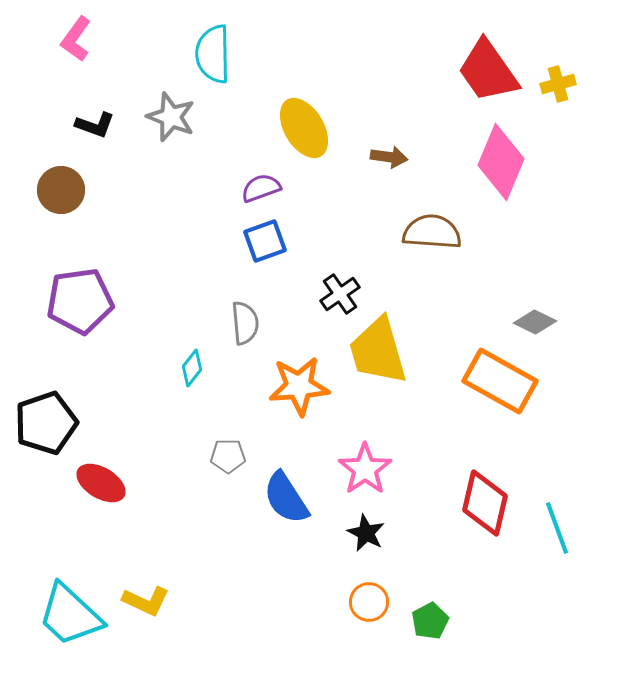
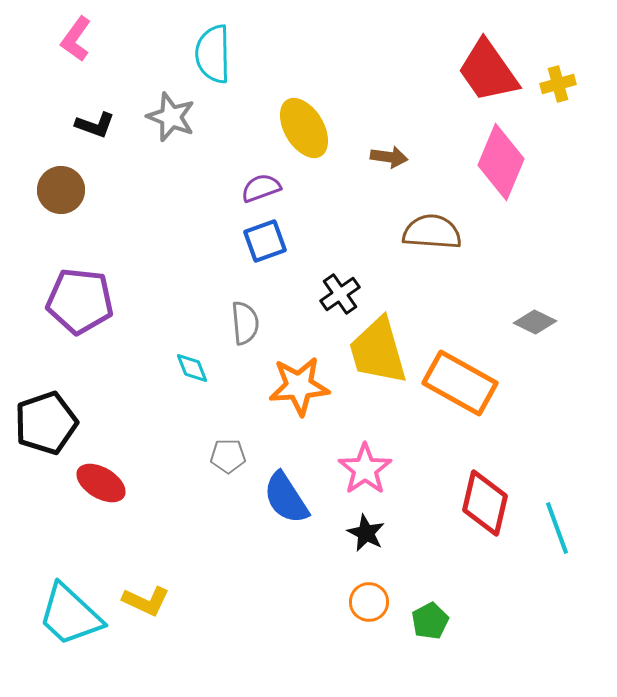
purple pentagon: rotated 14 degrees clockwise
cyan diamond: rotated 60 degrees counterclockwise
orange rectangle: moved 40 px left, 2 px down
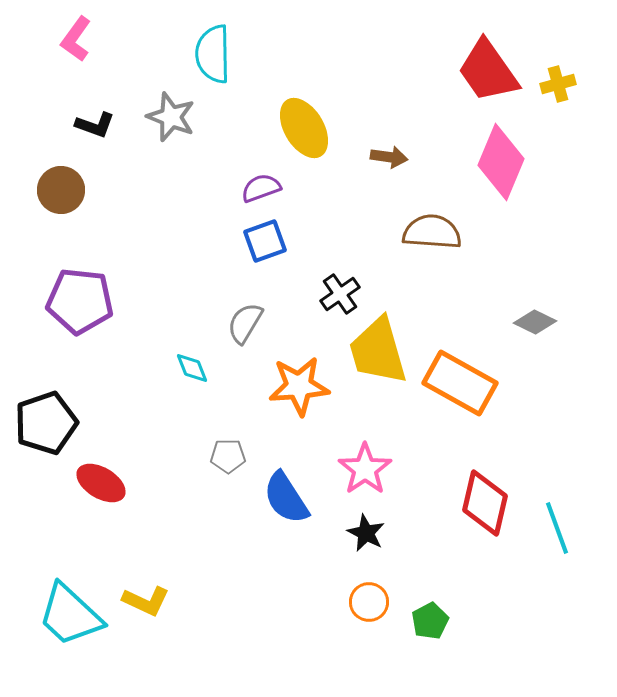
gray semicircle: rotated 144 degrees counterclockwise
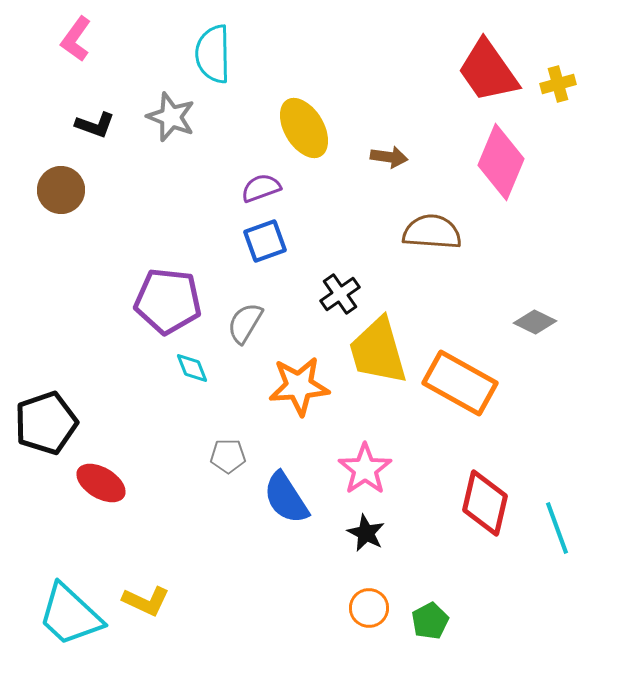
purple pentagon: moved 88 px right
orange circle: moved 6 px down
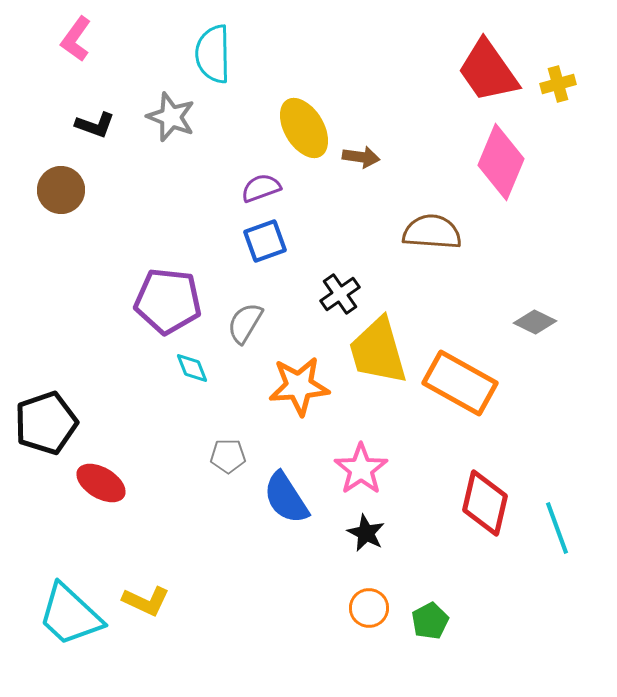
brown arrow: moved 28 px left
pink star: moved 4 px left
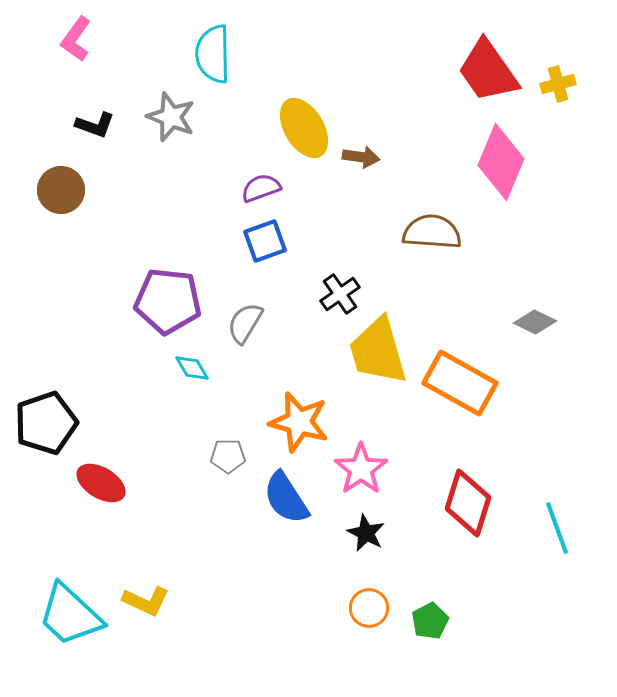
cyan diamond: rotated 9 degrees counterclockwise
orange star: moved 36 px down; rotated 20 degrees clockwise
red diamond: moved 17 px left; rotated 4 degrees clockwise
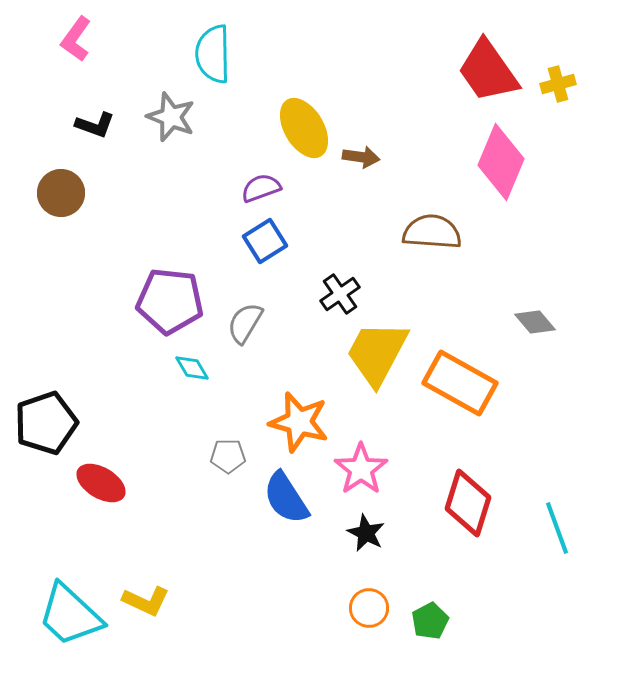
brown circle: moved 3 px down
blue square: rotated 12 degrees counterclockwise
purple pentagon: moved 2 px right
gray diamond: rotated 24 degrees clockwise
yellow trapezoid: moved 1 px left, 2 px down; rotated 44 degrees clockwise
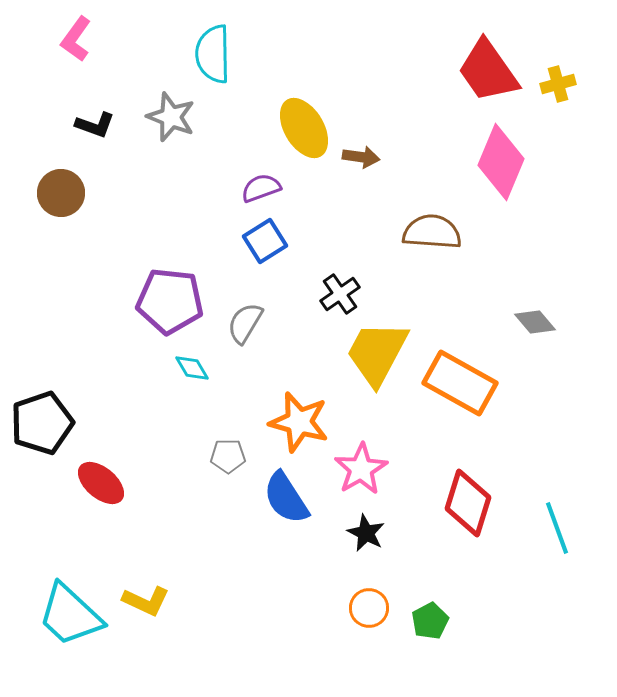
black pentagon: moved 4 px left
pink star: rotated 4 degrees clockwise
red ellipse: rotated 9 degrees clockwise
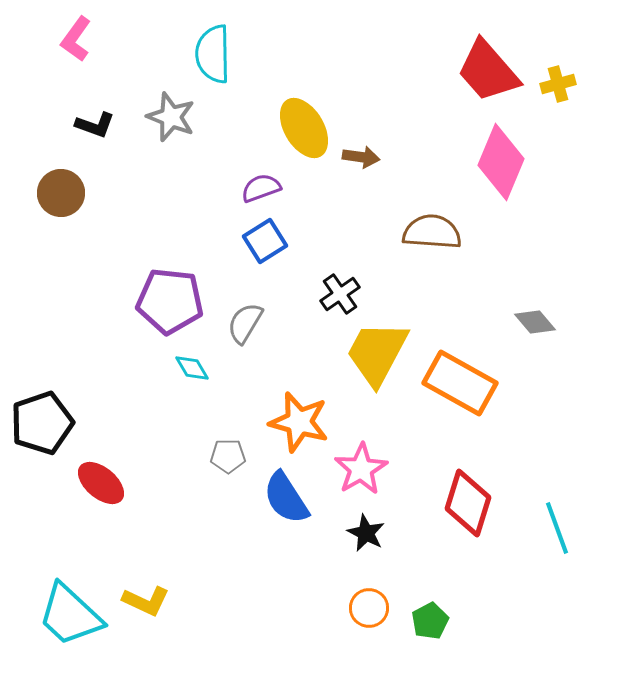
red trapezoid: rotated 6 degrees counterclockwise
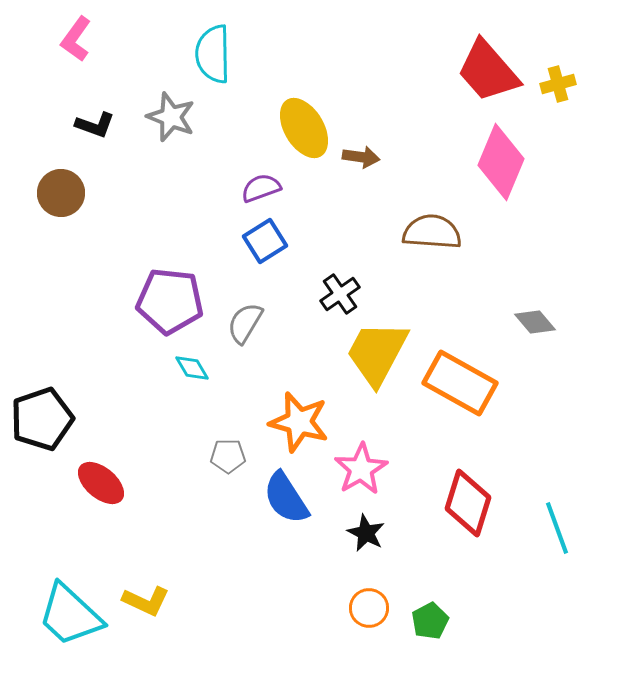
black pentagon: moved 4 px up
